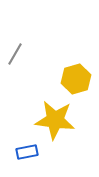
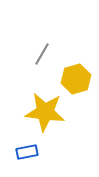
gray line: moved 27 px right
yellow star: moved 10 px left, 8 px up
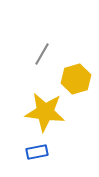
blue rectangle: moved 10 px right
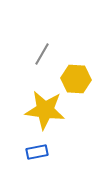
yellow hexagon: rotated 20 degrees clockwise
yellow star: moved 2 px up
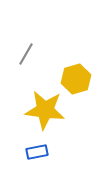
gray line: moved 16 px left
yellow hexagon: rotated 20 degrees counterclockwise
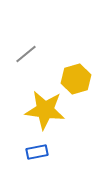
gray line: rotated 20 degrees clockwise
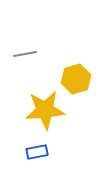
gray line: moved 1 px left; rotated 30 degrees clockwise
yellow star: rotated 12 degrees counterclockwise
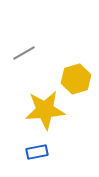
gray line: moved 1 px left, 1 px up; rotated 20 degrees counterclockwise
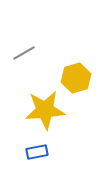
yellow hexagon: moved 1 px up
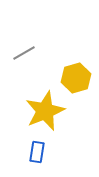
yellow star: moved 1 px down; rotated 18 degrees counterclockwise
blue rectangle: rotated 70 degrees counterclockwise
